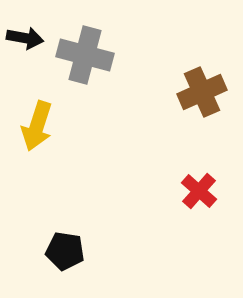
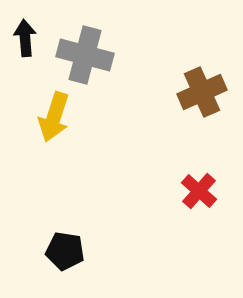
black arrow: rotated 105 degrees counterclockwise
yellow arrow: moved 17 px right, 9 px up
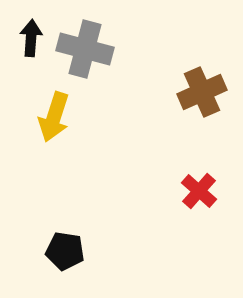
black arrow: moved 6 px right; rotated 9 degrees clockwise
gray cross: moved 6 px up
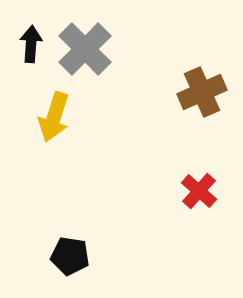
black arrow: moved 6 px down
gray cross: rotated 30 degrees clockwise
black pentagon: moved 5 px right, 5 px down
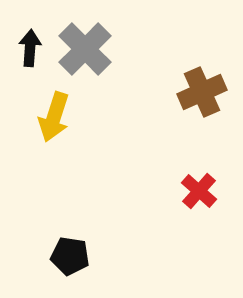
black arrow: moved 1 px left, 4 px down
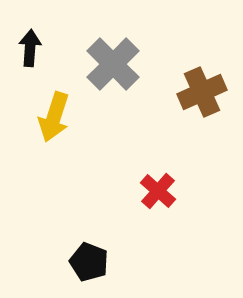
gray cross: moved 28 px right, 15 px down
red cross: moved 41 px left
black pentagon: moved 19 px right, 6 px down; rotated 12 degrees clockwise
